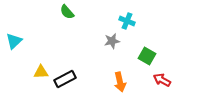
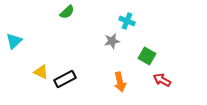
green semicircle: rotated 91 degrees counterclockwise
yellow triangle: rotated 28 degrees clockwise
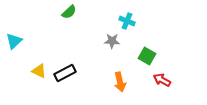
green semicircle: moved 2 px right
gray star: rotated 14 degrees clockwise
yellow triangle: moved 2 px left, 1 px up
black rectangle: moved 6 px up
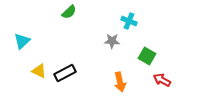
cyan cross: moved 2 px right
cyan triangle: moved 8 px right
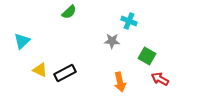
yellow triangle: moved 1 px right, 1 px up
red arrow: moved 2 px left, 1 px up
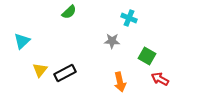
cyan cross: moved 3 px up
yellow triangle: rotated 42 degrees clockwise
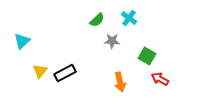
green semicircle: moved 28 px right, 8 px down
cyan cross: rotated 14 degrees clockwise
yellow triangle: moved 1 px down
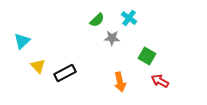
gray star: moved 3 px up
yellow triangle: moved 2 px left, 5 px up; rotated 21 degrees counterclockwise
red arrow: moved 2 px down
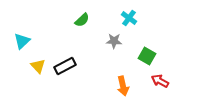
green semicircle: moved 15 px left
gray star: moved 2 px right, 3 px down
black rectangle: moved 7 px up
orange arrow: moved 3 px right, 4 px down
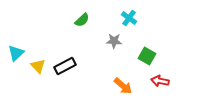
cyan triangle: moved 6 px left, 12 px down
red arrow: rotated 18 degrees counterclockwise
orange arrow: rotated 36 degrees counterclockwise
